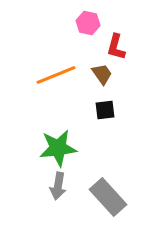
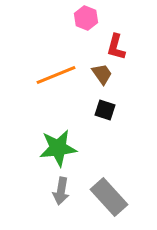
pink hexagon: moved 2 px left, 5 px up; rotated 10 degrees clockwise
black square: rotated 25 degrees clockwise
gray arrow: moved 3 px right, 5 px down
gray rectangle: moved 1 px right
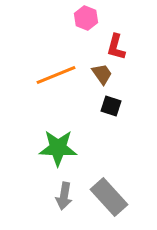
black square: moved 6 px right, 4 px up
green star: rotated 9 degrees clockwise
gray arrow: moved 3 px right, 5 px down
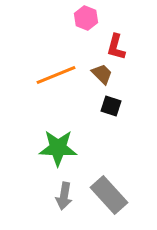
brown trapezoid: rotated 10 degrees counterclockwise
gray rectangle: moved 2 px up
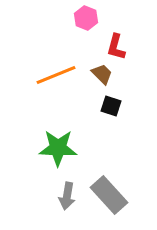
gray arrow: moved 3 px right
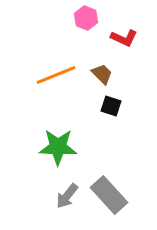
red L-shape: moved 8 px right, 9 px up; rotated 80 degrees counterclockwise
green star: moved 1 px up
gray arrow: rotated 28 degrees clockwise
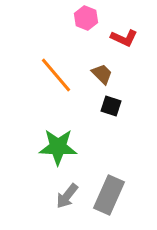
orange line: rotated 72 degrees clockwise
gray rectangle: rotated 66 degrees clockwise
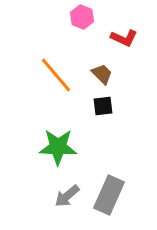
pink hexagon: moved 4 px left, 1 px up
black square: moved 8 px left; rotated 25 degrees counterclockwise
gray arrow: rotated 12 degrees clockwise
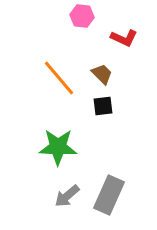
pink hexagon: moved 1 px up; rotated 15 degrees counterclockwise
orange line: moved 3 px right, 3 px down
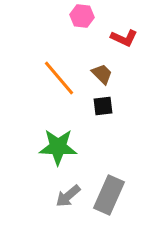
gray arrow: moved 1 px right
